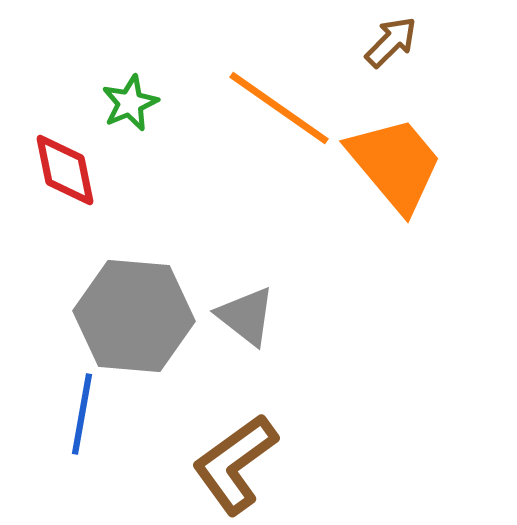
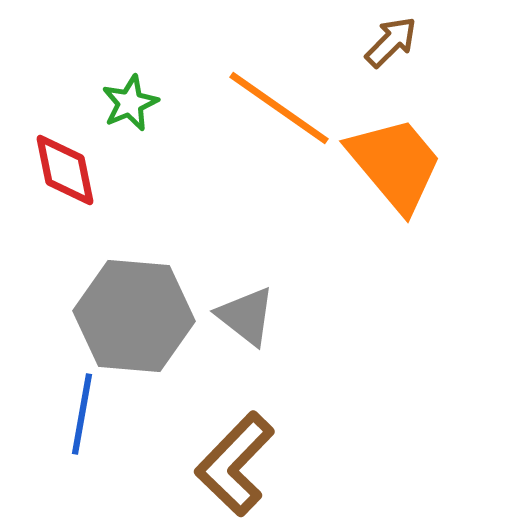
brown L-shape: rotated 10 degrees counterclockwise
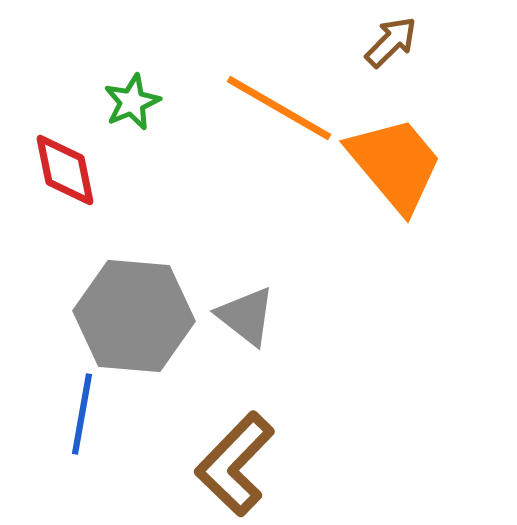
green star: moved 2 px right, 1 px up
orange line: rotated 5 degrees counterclockwise
